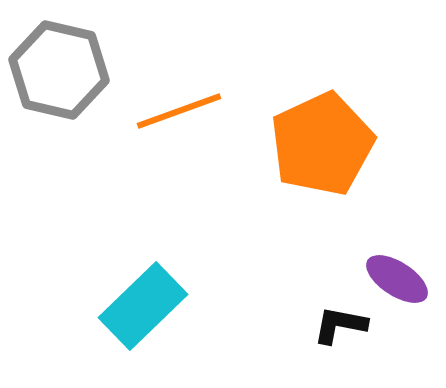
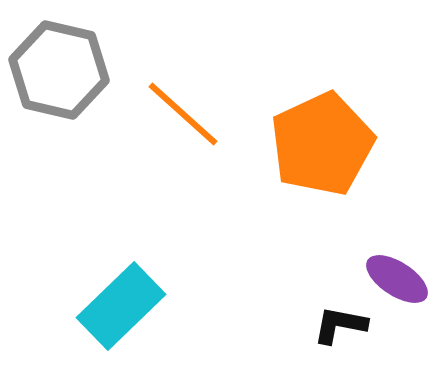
orange line: moved 4 px right, 3 px down; rotated 62 degrees clockwise
cyan rectangle: moved 22 px left
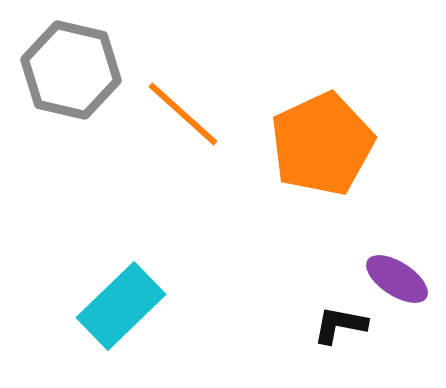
gray hexagon: moved 12 px right
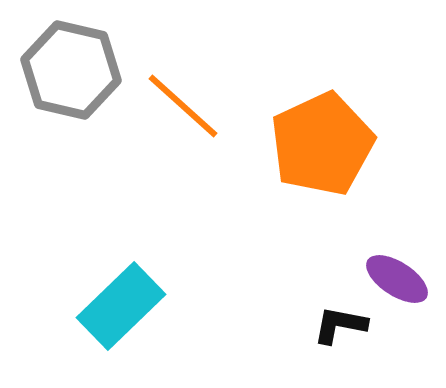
orange line: moved 8 px up
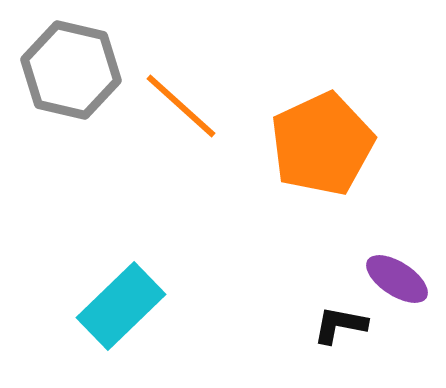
orange line: moved 2 px left
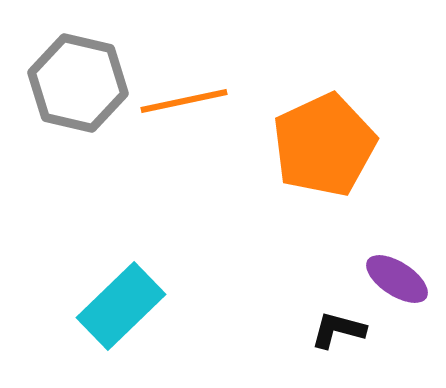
gray hexagon: moved 7 px right, 13 px down
orange line: moved 3 px right, 5 px up; rotated 54 degrees counterclockwise
orange pentagon: moved 2 px right, 1 px down
black L-shape: moved 2 px left, 5 px down; rotated 4 degrees clockwise
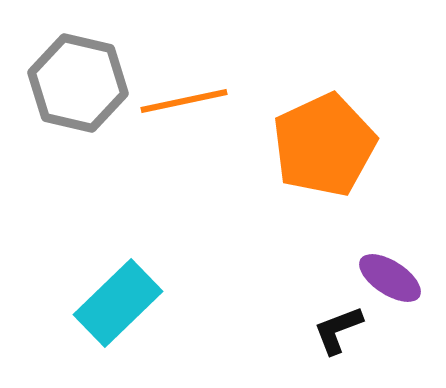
purple ellipse: moved 7 px left, 1 px up
cyan rectangle: moved 3 px left, 3 px up
black L-shape: rotated 36 degrees counterclockwise
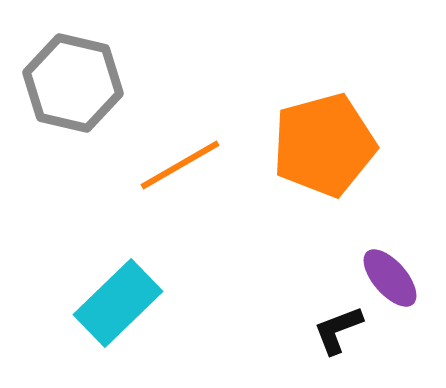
gray hexagon: moved 5 px left
orange line: moved 4 px left, 64 px down; rotated 18 degrees counterclockwise
orange pentagon: rotated 10 degrees clockwise
purple ellipse: rotated 16 degrees clockwise
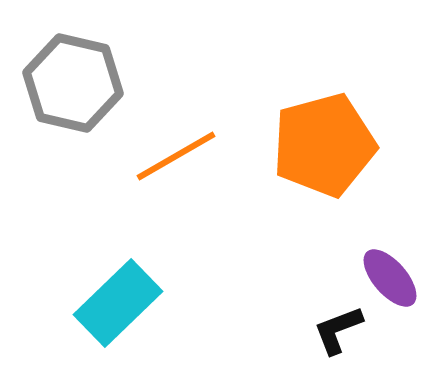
orange line: moved 4 px left, 9 px up
